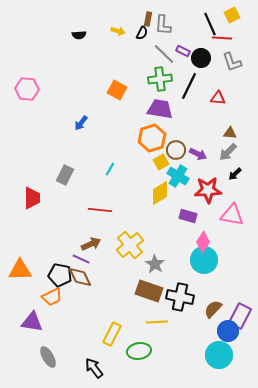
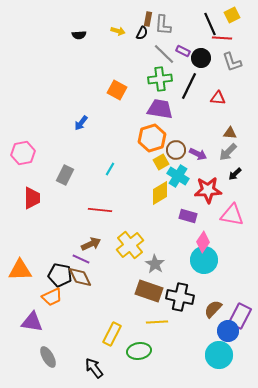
pink hexagon at (27, 89): moved 4 px left, 64 px down; rotated 15 degrees counterclockwise
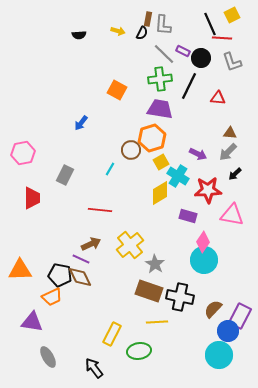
brown circle at (176, 150): moved 45 px left
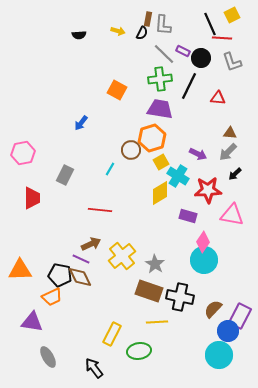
yellow cross at (130, 245): moved 8 px left, 11 px down
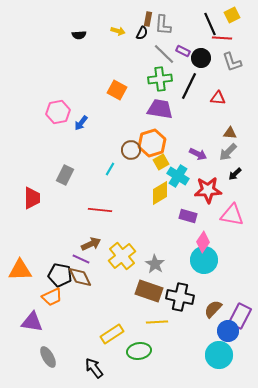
orange hexagon at (152, 138): moved 5 px down
pink hexagon at (23, 153): moved 35 px right, 41 px up
yellow rectangle at (112, 334): rotated 30 degrees clockwise
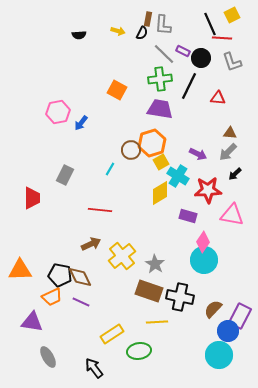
purple line at (81, 259): moved 43 px down
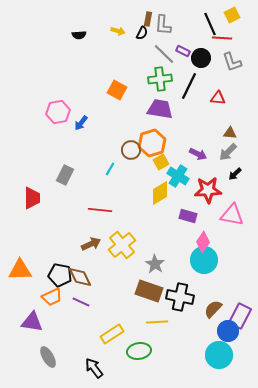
yellow cross at (122, 256): moved 11 px up
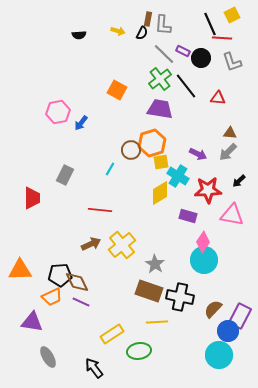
green cross at (160, 79): rotated 30 degrees counterclockwise
black line at (189, 86): moved 3 px left; rotated 64 degrees counterclockwise
yellow square at (161, 162): rotated 21 degrees clockwise
black arrow at (235, 174): moved 4 px right, 7 px down
black pentagon at (60, 275): rotated 15 degrees counterclockwise
brown diamond at (80, 277): moved 3 px left, 5 px down
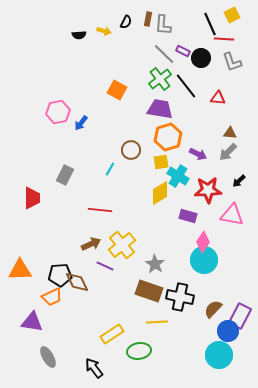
yellow arrow at (118, 31): moved 14 px left
black semicircle at (142, 33): moved 16 px left, 11 px up
red line at (222, 38): moved 2 px right, 1 px down
orange hexagon at (152, 143): moved 16 px right, 6 px up
purple line at (81, 302): moved 24 px right, 36 px up
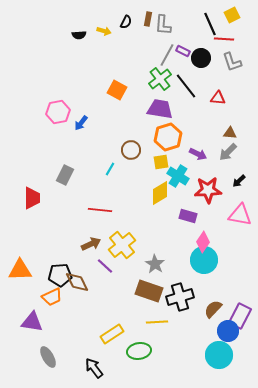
gray line at (164, 54): moved 3 px right, 1 px down; rotated 75 degrees clockwise
pink triangle at (232, 215): moved 8 px right
purple line at (105, 266): rotated 18 degrees clockwise
black cross at (180, 297): rotated 28 degrees counterclockwise
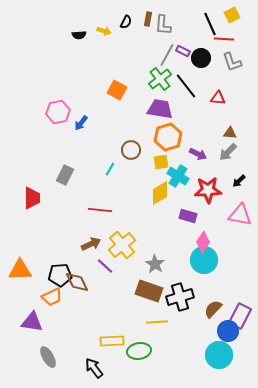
yellow rectangle at (112, 334): moved 7 px down; rotated 30 degrees clockwise
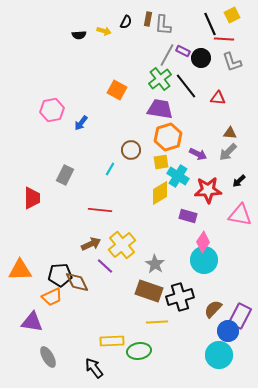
pink hexagon at (58, 112): moved 6 px left, 2 px up
